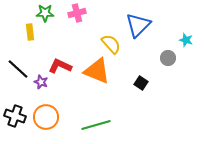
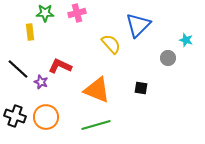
orange triangle: moved 19 px down
black square: moved 5 px down; rotated 24 degrees counterclockwise
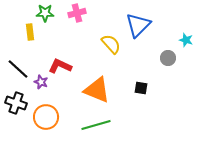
black cross: moved 1 px right, 13 px up
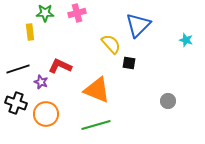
gray circle: moved 43 px down
black line: rotated 60 degrees counterclockwise
black square: moved 12 px left, 25 px up
orange circle: moved 3 px up
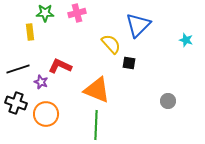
green line: rotated 72 degrees counterclockwise
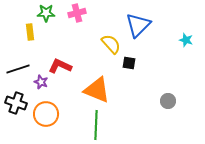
green star: moved 1 px right
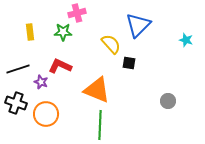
green star: moved 17 px right, 19 px down
green line: moved 4 px right
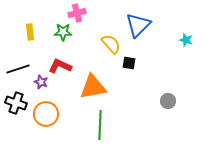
orange triangle: moved 4 px left, 3 px up; rotated 32 degrees counterclockwise
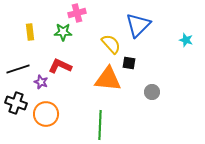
orange triangle: moved 15 px right, 8 px up; rotated 16 degrees clockwise
gray circle: moved 16 px left, 9 px up
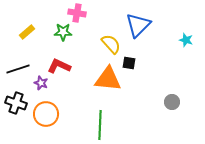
pink cross: rotated 24 degrees clockwise
yellow rectangle: moved 3 px left; rotated 56 degrees clockwise
red L-shape: moved 1 px left
purple star: moved 1 px down
gray circle: moved 20 px right, 10 px down
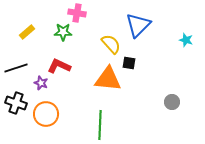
black line: moved 2 px left, 1 px up
